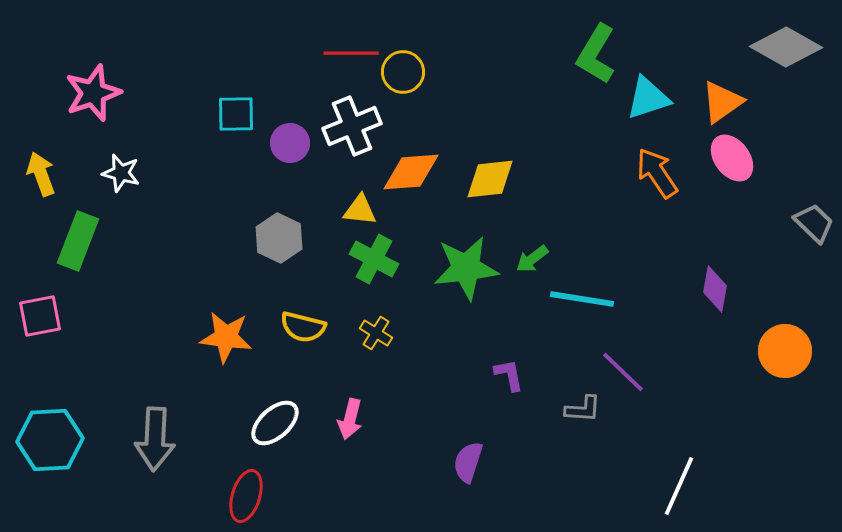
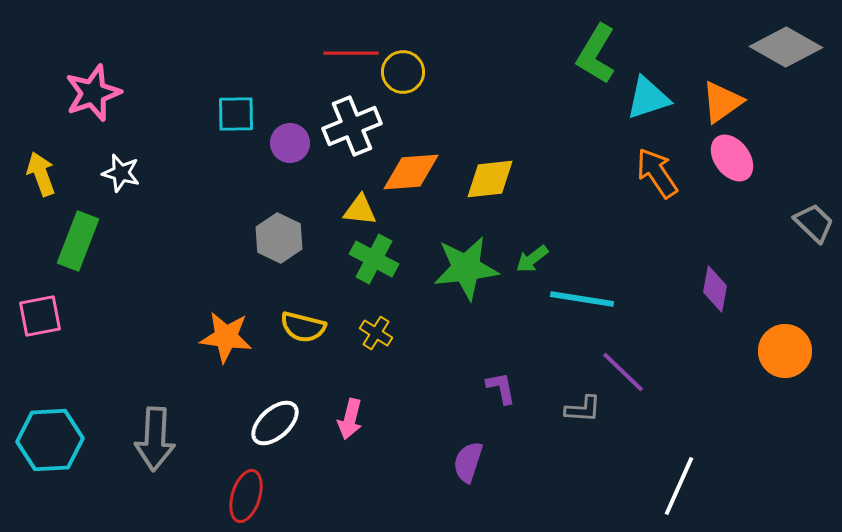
purple L-shape: moved 8 px left, 13 px down
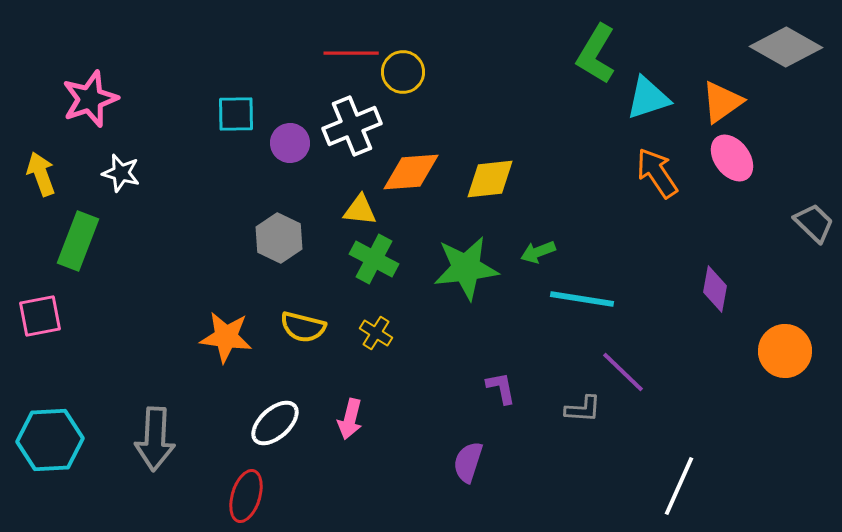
pink star: moved 3 px left, 6 px down
green arrow: moved 6 px right, 7 px up; rotated 16 degrees clockwise
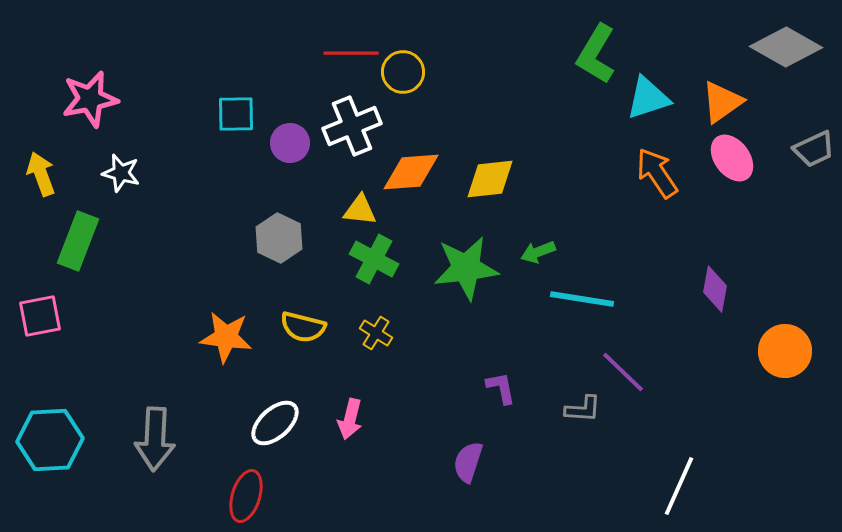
pink star: rotated 8 degrees clockwise
gray trapezoid: moved 74 px up; rotated 111 degrees clockwise
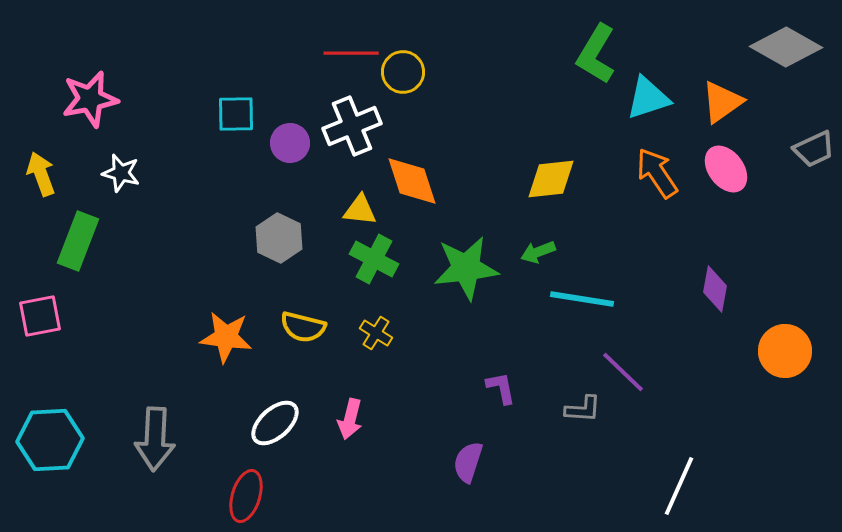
pink ellipse: moved 6 px left, 11 px down
orange diamond: moved 1 px right, 9 px down; rotated 76 degrees clockwise
yellow diamond: moved 61 px right
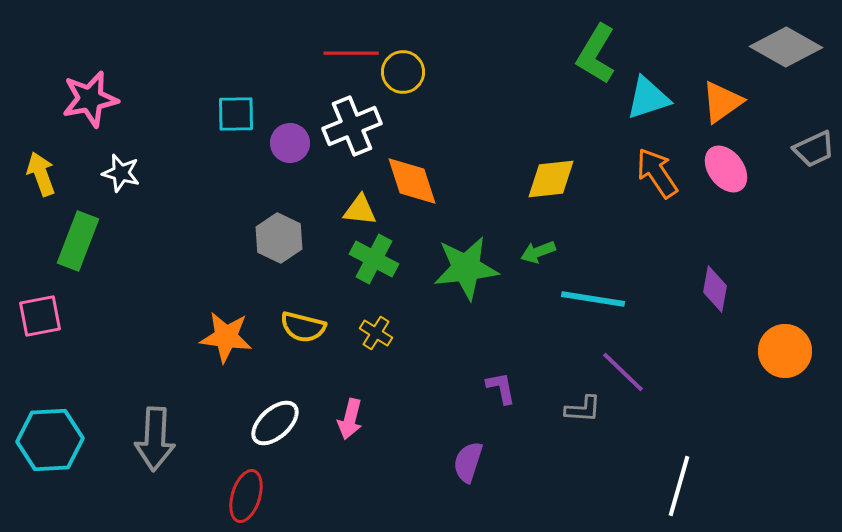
cyan line: moved 11 px right
white line: rotated 8 degrees counterclockwise
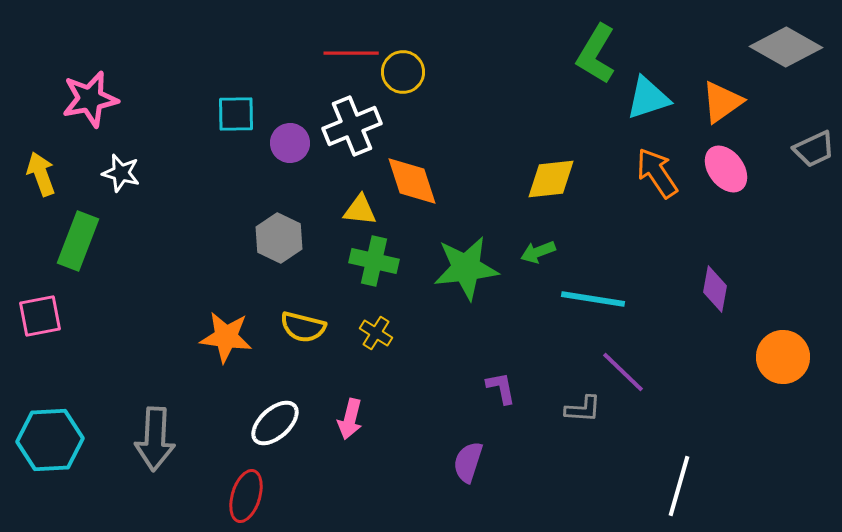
green cross: moved 2 px down; rotated 15 degrees counterclockwise
orange circle: moved 2 px left, 6 px down
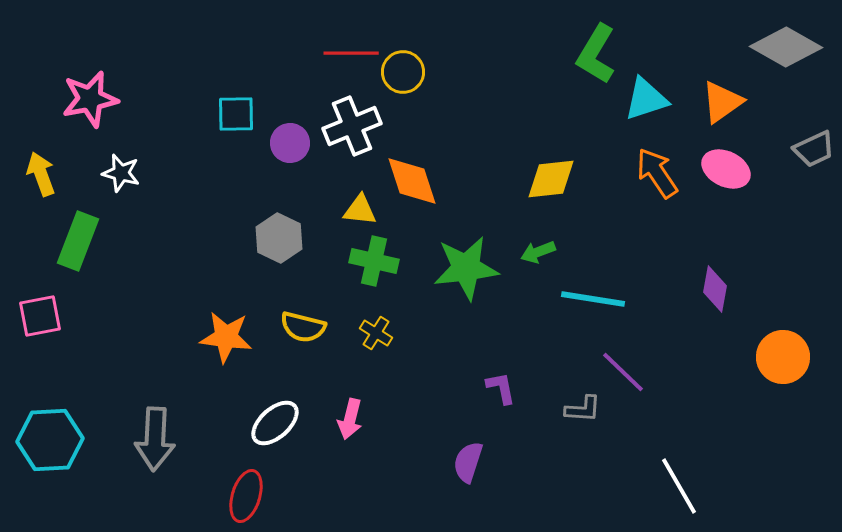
cyan triangle: moved 2 px left, 1 px down
pink ellipse: rotated 27 degrees counterclockwise
white line: rotated 46 degrees counterclockwise
